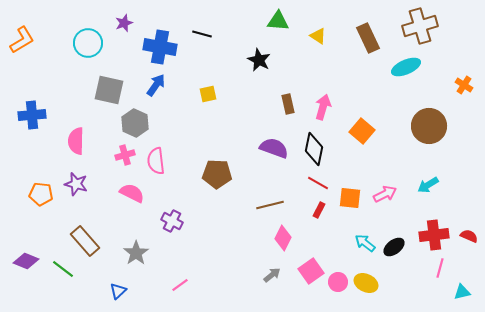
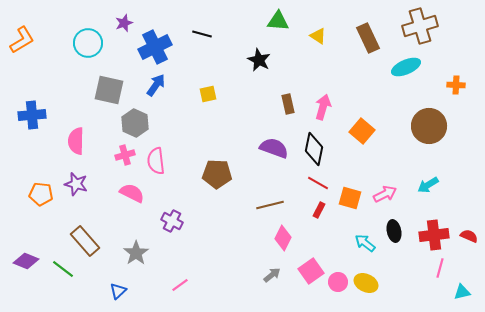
blue cross at (160, 47): moved 5 px left; rotated 36 degrees counterclockwise
orange cross at (464, 85): moved 8 px left; rotated 30 degrees counterclockwise
orange square at (350, 198): rotated 10 degrees clockwise
black ellipse at (394, 247): moved 16 px up; rotated 65 degrees counterclockwise
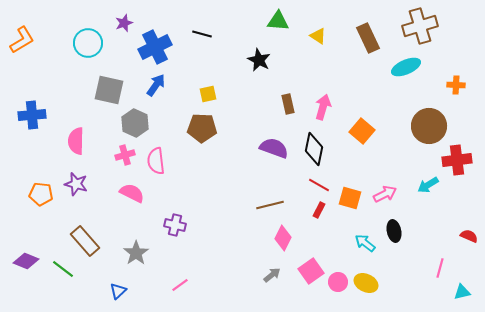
brown pentagon at (217, 174): moved 15 px left, 46 px up
red line at (318, 183): moved 1 px right, 2 px down
purple cross at (172, 221): moved 3 px right, 4 px down; rotated 15 degrees counterclockwise
red cross at (434, 235): moved 23 px right, 75 px up
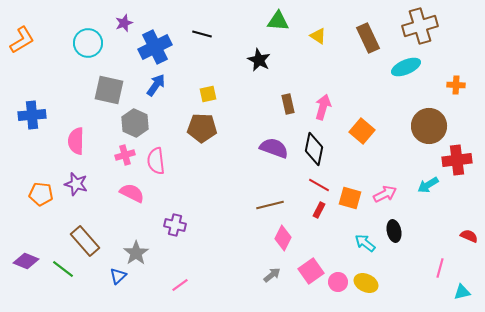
blue triangle at (118, 291): moved 15 px up
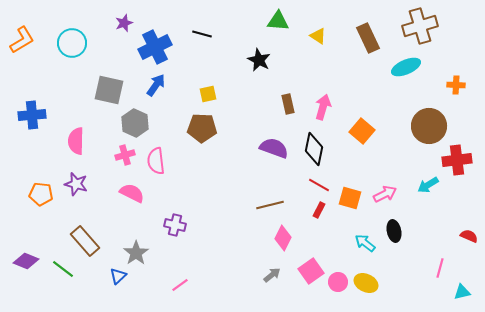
cyan circle at (88, 43): moved 16 px left
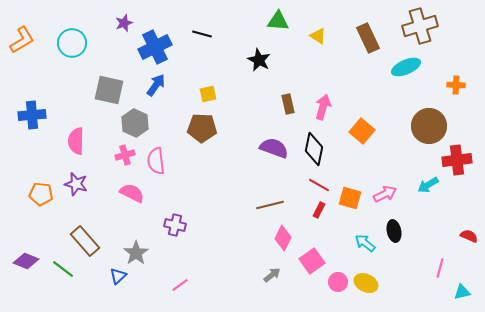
pink square at (311, 271): moved 1 px right, 10 px up
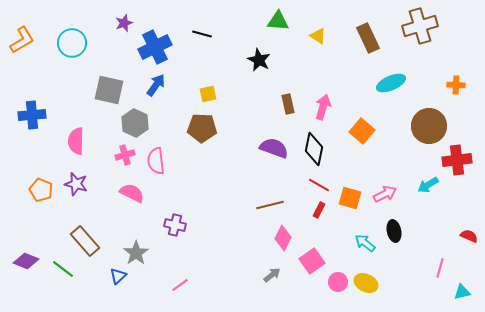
cyan ellipse at (406, 67): moved 15 px left, 16 px down
orange pentagon at (41, 194): moved 4 px up; rotated 15 degrees clockwise
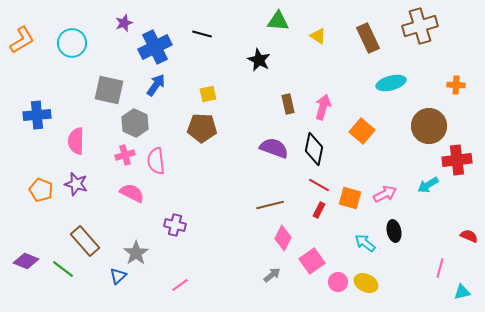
cyan ellipse at (391, 83): rotated 8 degrees clockwise
blue cross at (32, 115): moved 5 px right
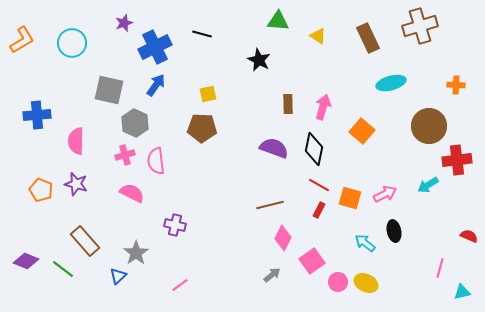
brown rectangle at (288, 104): rotated 12 degrees clockwise
